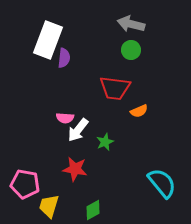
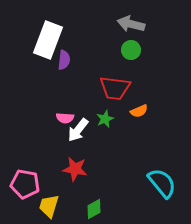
purple semicircle: moved 2 px down
green star: moved 23 px up
green diamond: moved 1 px right, 1 px up
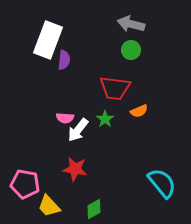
green star: rotated 12 degrees counterclockwise
yellow trapezoid: rotated 60 degrees counterclockwise
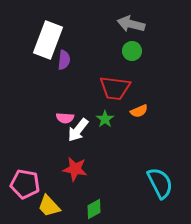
green circle: moved 1 px right, 1 px down
cyan semicircle: moved 2 px left; rotated 12 degrees clockwise
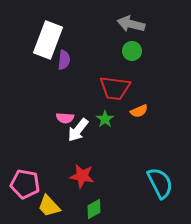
red star: moved 7 px right, 7 px down
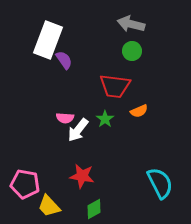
purple semicircle: rotated 42 degrees counterclockwise
red trapezoid: moved 2 px up
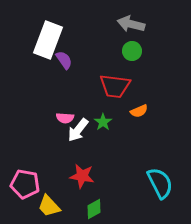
green star: moved 2 px left, 3 px down
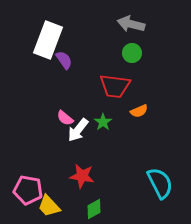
green circle: moved 2 px down
pink semicircle: rotated 36 degrees clockwise
pink pentagon: moved 3 px right, 6 px down
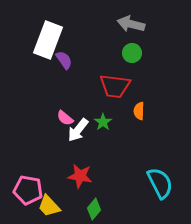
orange semicircle: rotated 114 degrees clockwise
red star: moved 2 px left
green diamond: rotated 20 degrees counterclockwise
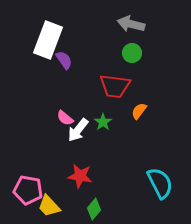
orange semicircle: rotated 36 degrees clockwise
